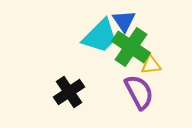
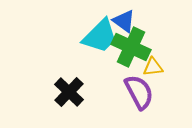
blue triangle: rotated 20 degrees counterclockwise
green cross: rotated 9 degrees counterclockwise
yellow triangle: moved 2 px right, 2 px down
black cross: rotated 12 degrees counterclockwise
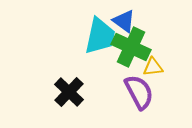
cyan trapezoid: rotated 33 degrees counterclockwise
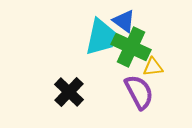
cyan trapezoid: moved 1 px right, 1 px down
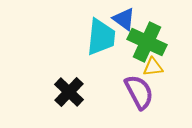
blue triangle: moved 2 px up
cyan trapezoid: rotated 6 degrees counterclockwise
green cross: moved 16 px right, 5 px up
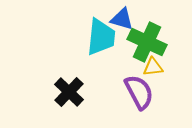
blue triangle: moved 2 px left; rotated 20 degrees counterclockwise
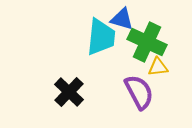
yellow triangle: moved 5 px right
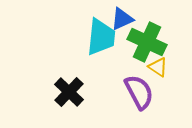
blue triangle: rotated 40 degrees counterclockwise
yellow triangle: rotated 40 degrees clockwise
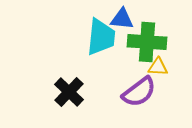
blue triangle: rotated 30 degrees clockwise
green cross: rotated 21 degrees counterclockwise
yellow triangle: rotated 30 degrees counterclockwise
purple semicircle: rotated 81 degrees clockwise
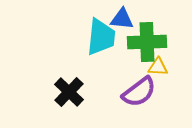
green cross: rotated 6 degrees counterclockwise
